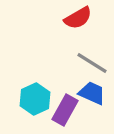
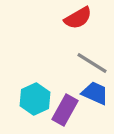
blue trapezoid: moved 3 px right
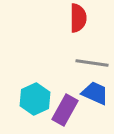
red semicircle: rotated 60 degrees counterclockwise
gray line: rotated 24 degrees counterclockwise
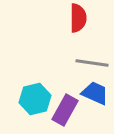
cyan hexagon: rotated 12 degrees clockwise
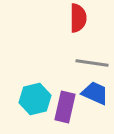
purple rectangle: moved 3 px up; rotated 16 degrees counterclockwise
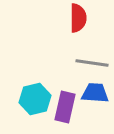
blue trapezoid: rotated 20 degrees counterclockwise
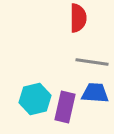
gray line: moved 1 px up
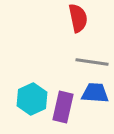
red semicircle: rotated 12 degrees counterclockwise
cyan hexagon: moved 3 px left; rotated 12 degrees counterclockwise
purple rectangle: moved 2 px left
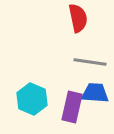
gray line: moved 2 px left
cyan hexagon: rotated 12 degrees counterclockwise
purple rectangle: moved 9 px right
